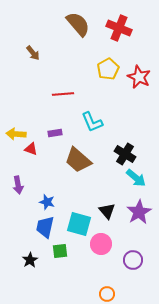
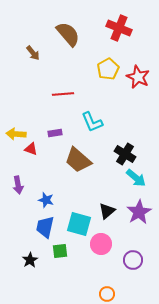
brown semicircle: moved 10 px left, 10 px down
red star: moved 1 px left
blue star: moved 1 px left, 2 px up
black triangle: rotated 30 degrees clockwise
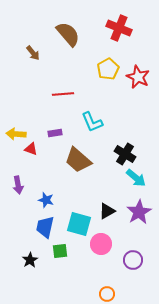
black triangle: rotated 12 degrees clockwise
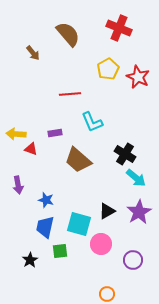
red line: moved 7 px right
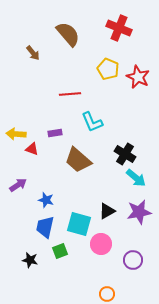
yellow pentagon: rotated 20 degrees counterclockwise
red triangle: moved 1 px right
purple arrow: rotated 114 degrees counterclockwise
purple star: rotated 20 degrees clockwise
green square: rotated 14 degrees counterclockwise
black star: rotated 28 degrees counterclockwise
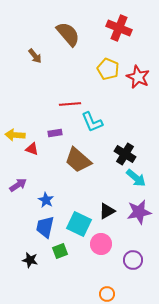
brown arrow: moved 2 px right, 3 px down
red line: moved 10 px down
yellow arrow: moved 1 px left, 1 px down
blue star: rotated 14 degrees clockwise
cyan square: rotated 10 degrees clockwise
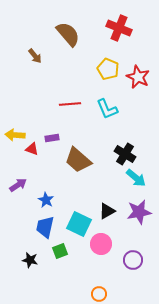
cyan L-shape: moved 15 px right, 13 px up
purple rectangle: moved 3 px left, 5 px down
orange circle: moved 8 px left
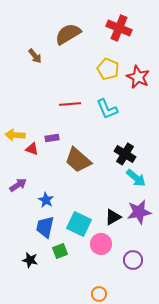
brown semicircle: rotated 80 degrees counterclockwise
black triangle: moved 6 px right, 6 px down
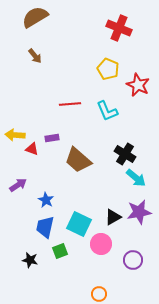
brown semicircle: moved 33 px left, 17 px up
red star: moved 8 px down
cyan L-shape: moved 2 px down
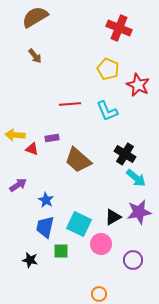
green square: moved 1 px right; rotated 21 degrees clockwise
